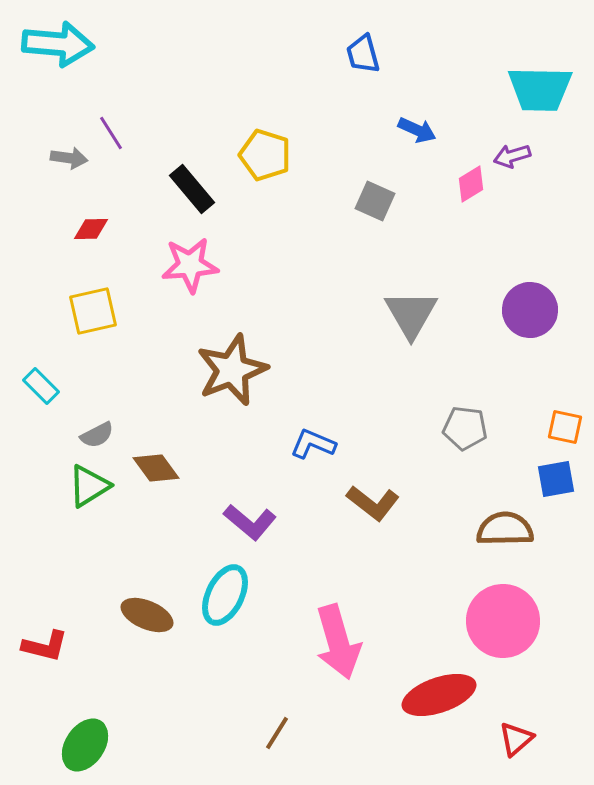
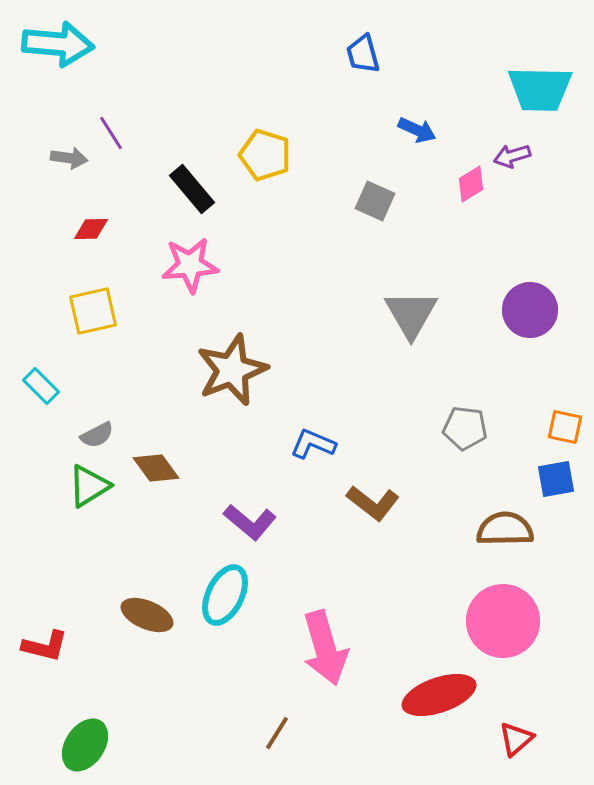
pink arrow: moved 13 px left, 6 px down
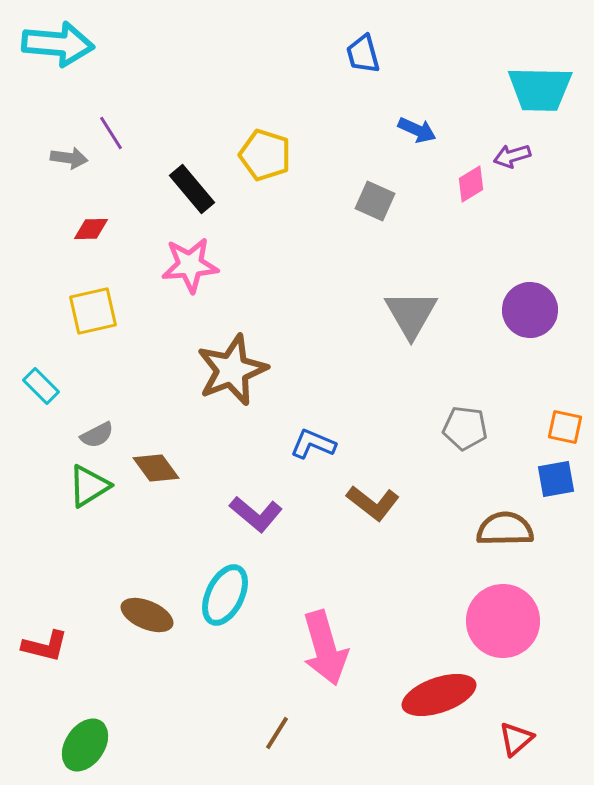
purple L-shape: moved 6 px right, 8 px up
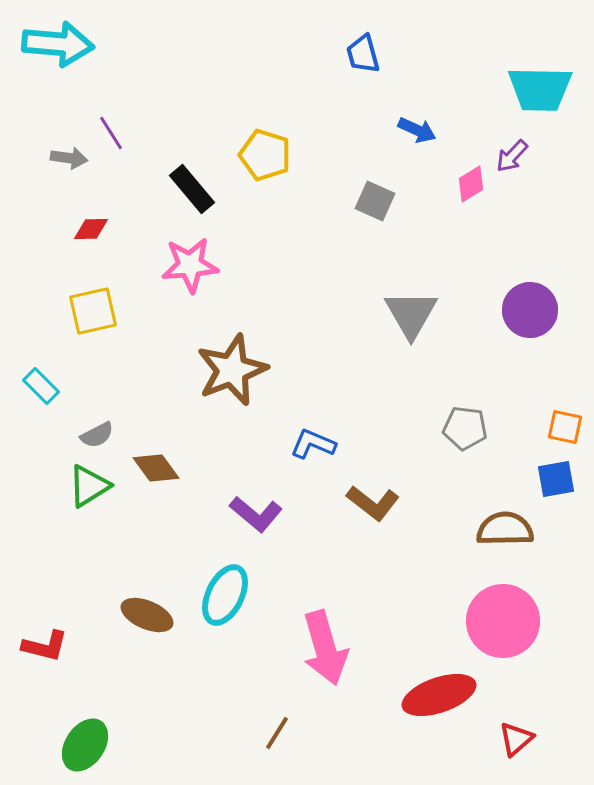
purple arrow: rotated 30 degrees counterclockwise
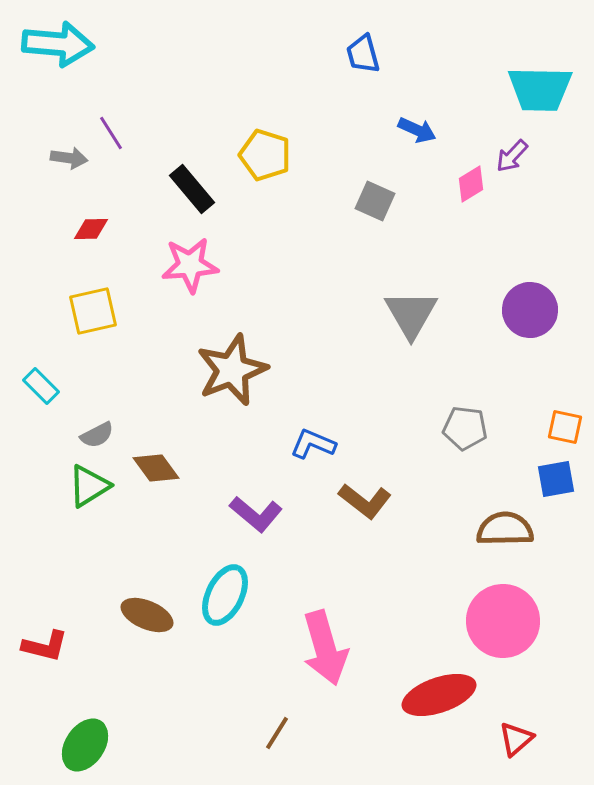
brown L-shape: moved 8 px left, 2 px up
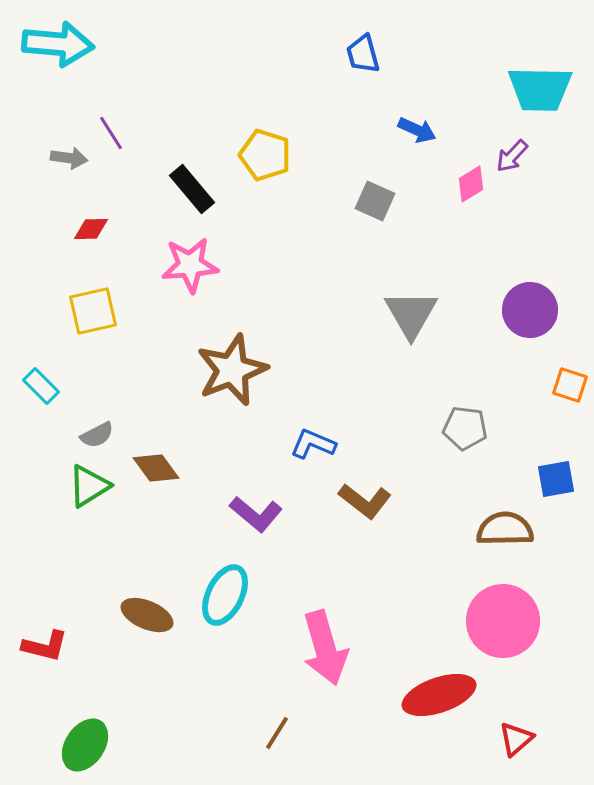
orange square: moved 5 px right, 42 px up; rotated 6 degrees clockwise
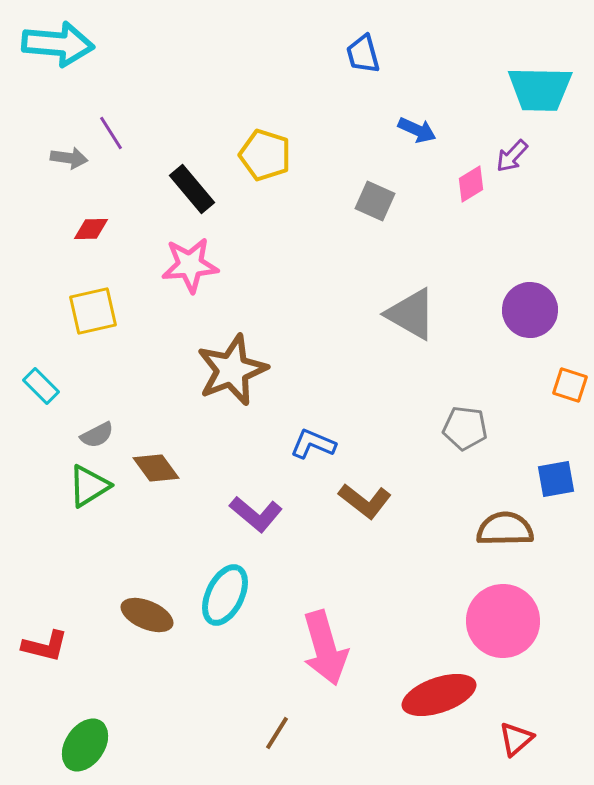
gray triangle: rotated 30 degrees counterclockwise
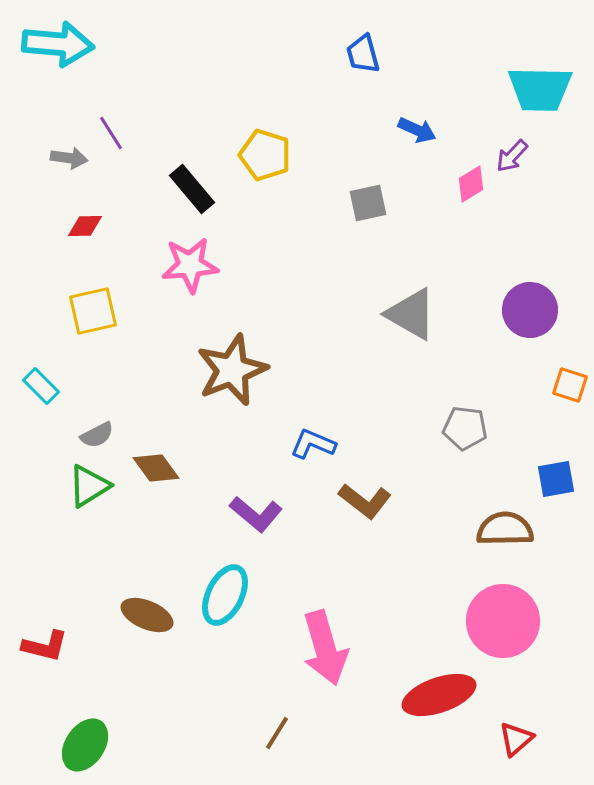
gray square: moved 7 px left, 2 px down; rotated 36 degrees counterclockwise
red diamond: moved 6 px left, 3 px up
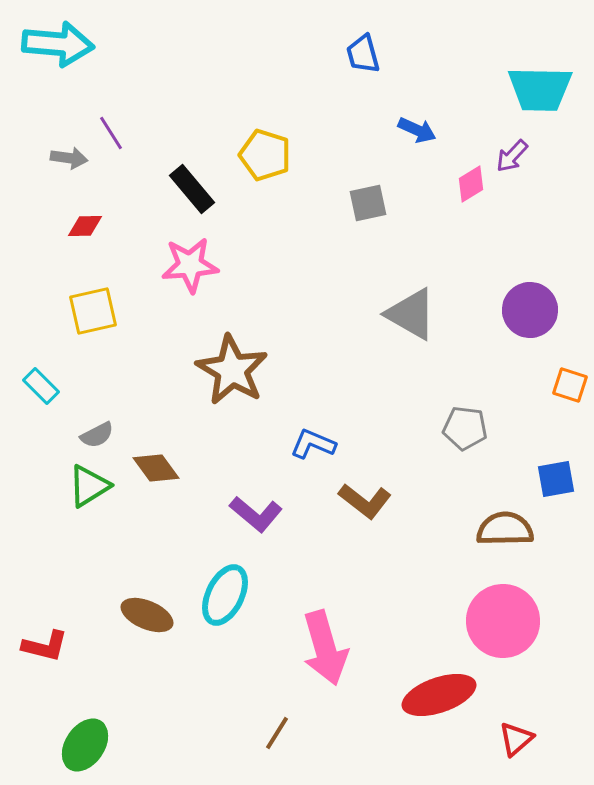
brown star: rotated 20 degrees counterclockwise
